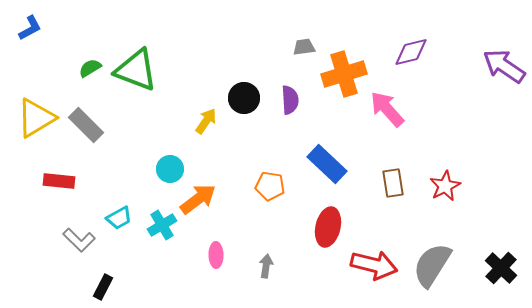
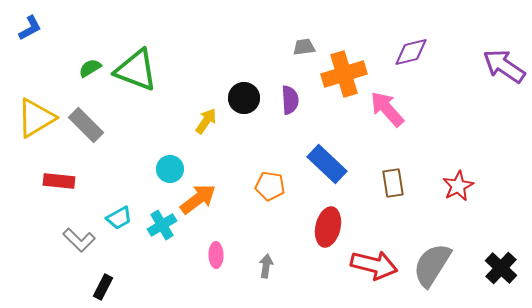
red star: moved 13 px right
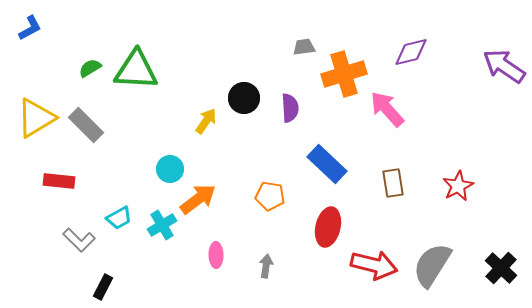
green triangle: rotated 18 degrees counterclockwise
purple semicircle: moved 8 px down
orange pentagon: moved 10 px down
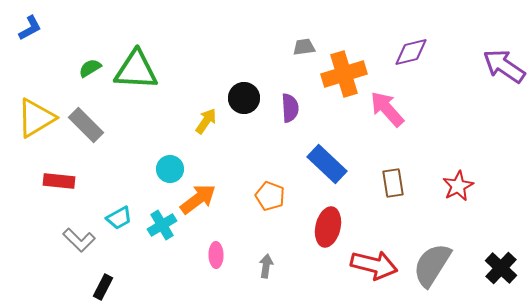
orange pentagon: rotated 12 degrees clockwise
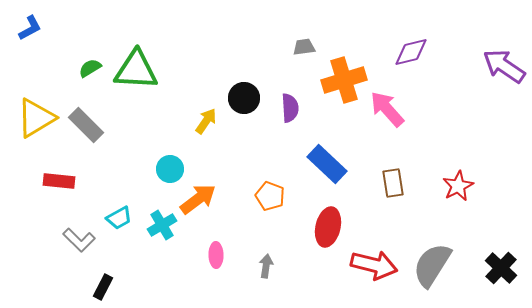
orange cross: moved 6 px down
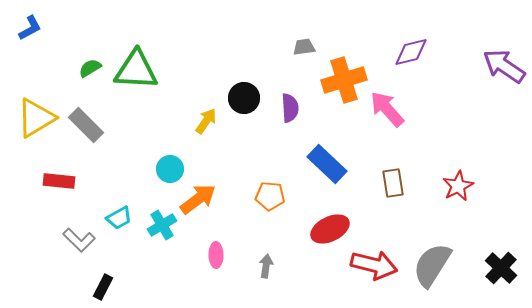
orange pentagon: rotated 16 degrees counterclockwise
red ellipse: moved 2 px right, 2 px down; rotated 51 degrees clockwise
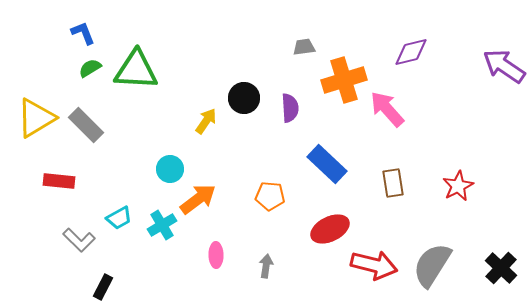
blue L-shape: moved 53 px right, 5 px down; rotated 84 degrees counterclockwise
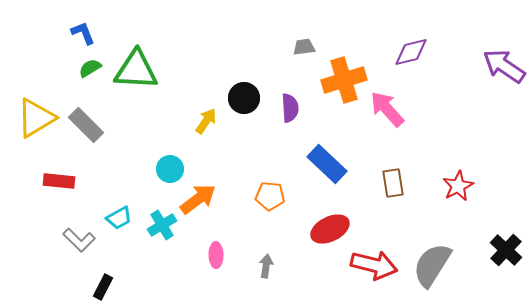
black cross: moved 5 px right, 18 px up
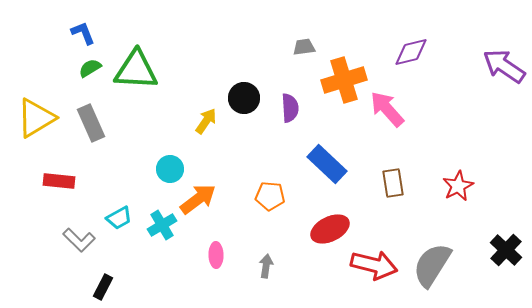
gray rectangle: moved 5 px right, 2 px up; rotated 21 degrees clockwise
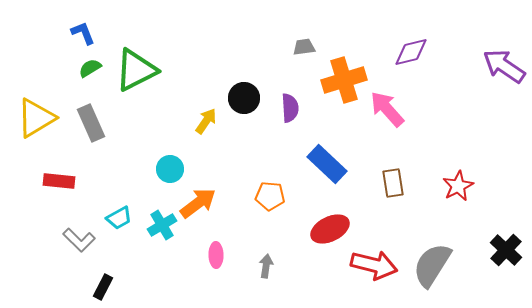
green triangle: rotated 30 degrees counterclockwise
orange arrow: moved 4 px down
